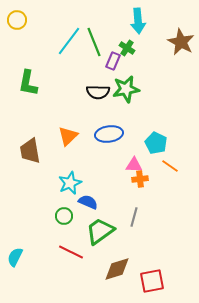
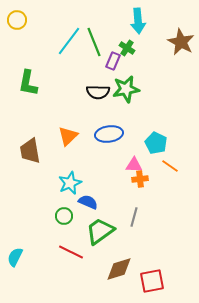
brown diamond: moved 2 px right
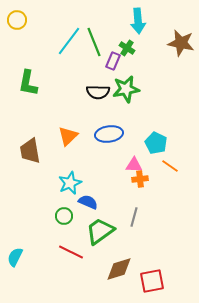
brown star: moved 1 px down; rotated 16 degrees counterclockwise
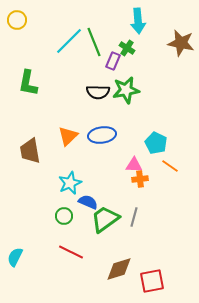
cyan line: rotated 8 degrees clockwise
green star: moved 1 px down
blue ellipse: moved 7 px left, 1 px down
green trapezoid: moved 5 px right, 12 px up
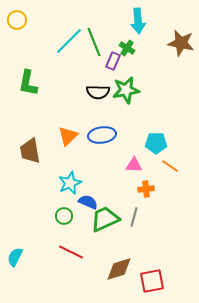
cyan pentagon: rotated 25 degrees counterclockwise
orange cross: moved 6 px right, 10 px down
green trapezoid: rotated 12 degrees clockwise
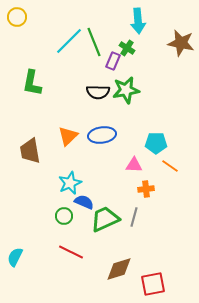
yellow circle: moved 3 px up
green L-shape: moved 4 px right
blue semicircle: moved 4 px left
red square: moved 1 px right, 3 px down
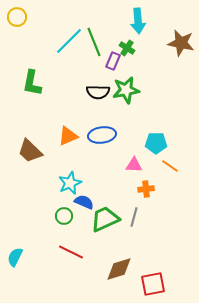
orange triangle: rotated 20 degrees clockwise
brown trapezoid: rotated 36 degrees counterclockwise
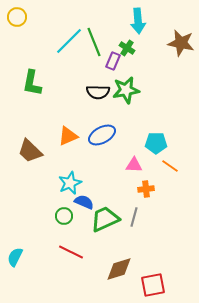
blue ellipse: rotated 20 degrees counterclockwise
red square: moved 1 px down
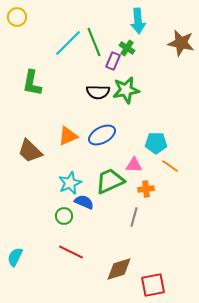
cyan line: moved 1 px left, 2 px down
green trapezoid: moved 5 px right, 38 px up
